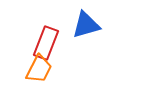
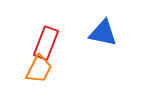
blue triangle: moved 17 px right, 8 px down; rotated 28 degrees clockwise
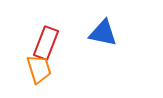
orange trapezoid: rotated 44 degrees counterclockwise
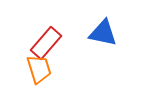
red rectangle: rotated 20 degrees clockwise
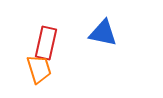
red rectangle: rotated 28 degrees counterclockwise
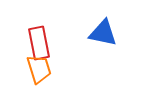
red rectangle: moved 7 px left; rotated 24 degrees counterclockwise
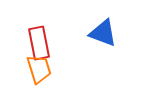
blue triangle: rotated 8 degrees clockwise
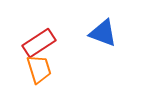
red rectangle: rotated 68 degrees clockwise
